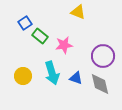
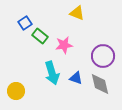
yellow triangle: moved 1 px left, 1 px down
yellow circle: moved 7 px left, 15 px down
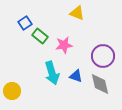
blue triangle: moved 2 px up
yellow circle: moved 4 px left
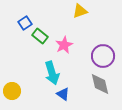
yellow triangle: moved 3 px right, 2 px up; rotated 42 degrees counterclockwise
pink star: rotated 18 degrees counterclockwise
blue triangle: moved 13 px left, 18 px down; rotated 16 degrees clockwise
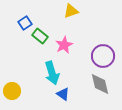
yellow triangle: moved 9 px left
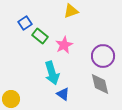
yellow circle: moved 1 px left, 8 px down
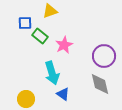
yellow triangle: moved 21 px left
blue square: rotated 32 degrees clockwise
purple circle: moved 1 px right
yellow circle: moved 15 px right
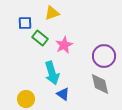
yellow triangle: moved 2 px right, 2 px down
green rectangle: moved 2 px down
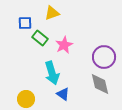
purple circle: moved 1 px down
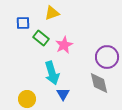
blue square: moved 2 px left
green rectangle: moved 1 px right
purple circle: moved 3 px right
gray diamond: moved 1 px left, 1 px up
blue triangle: rotated 24 degrees clockwise
yellow circle: moved 1 px right
